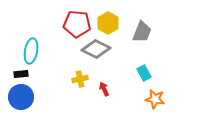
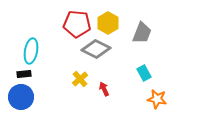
gray trapezoid: moved 1 px down
black rectangle: moved 3 px right
yellow cross: rotated 28 degrees counterclockwise
orange star: moved 2 px right
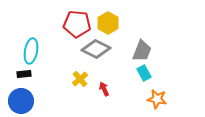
gray trapezoid: moved 18 px down
blue circle: moved 4 px down
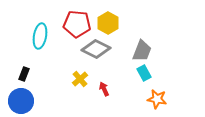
cyan ellipse: moved 9 px right, 15 px up
black rectangle: rotated 64 degrees counterclockwise
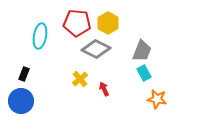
red pentagon: moved 1 px up
